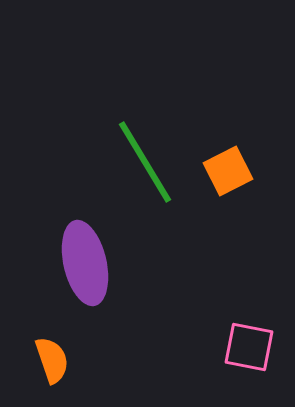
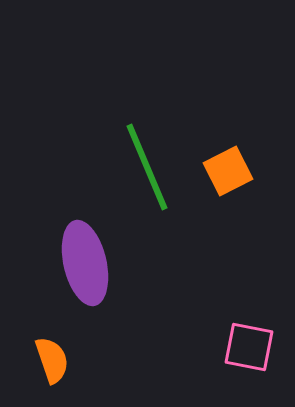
green line: moved 2 px right, 5 px down; rotated 8 degrees clockwise
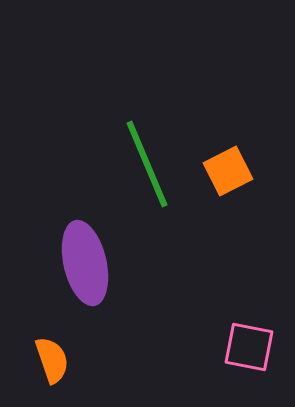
green line: moved 3 px up
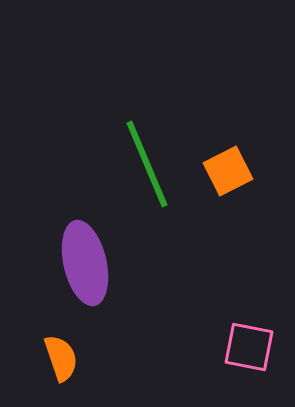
orange semicircle: moved 9 px right, 2 px up
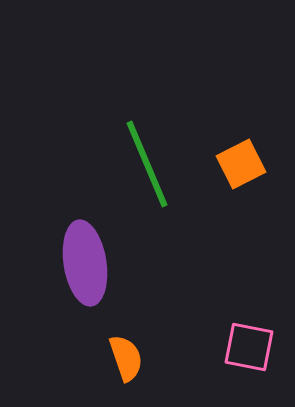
orange square: moved 13 px right, 7 px up
purple ellipse: rotated 4 degrees clockwise
orange semicircle: moved 65 px right
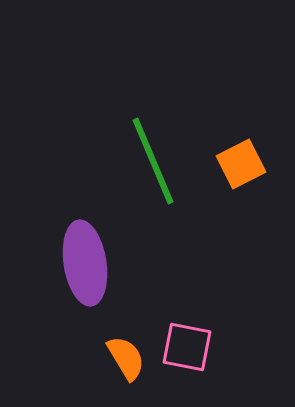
green line: moved 6 px right, 3 px up
pink square: moved 62 px left
orange semicircle: rotated 12 degrees counterclockwise
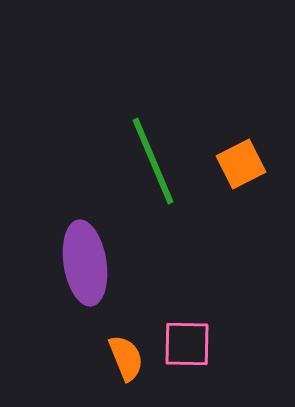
pink square: moved 3 px up; rotated 10 degrees counterclockwise
orange semicircle: rotated 9 degrees clockwise
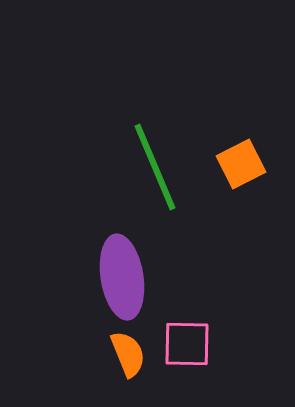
green line: moved 2 px right, 6 px down
purple ellipse: moved 37 px right, 14 px down
orange semicircle: moved 2 px right, 4 px up
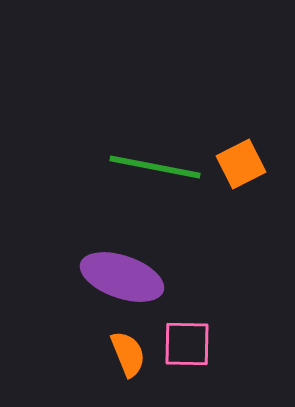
green line: rotated 56 degrees counterclockwise
purple ellipse: rotated 62 degrees counterclockwise
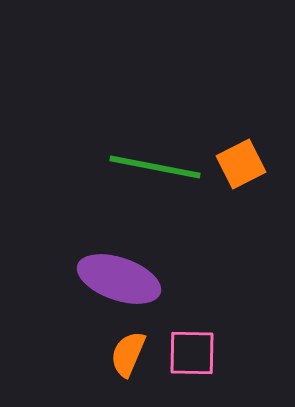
purple ellipse: moved 3 px left, 2 px down
pink square: moved 5 px right, 9 px down
orange semicircle: rotated 135 degrees counterclockwise
